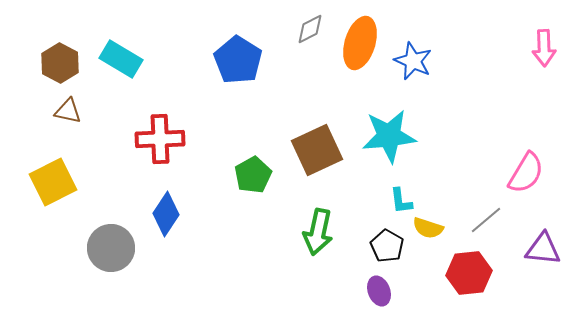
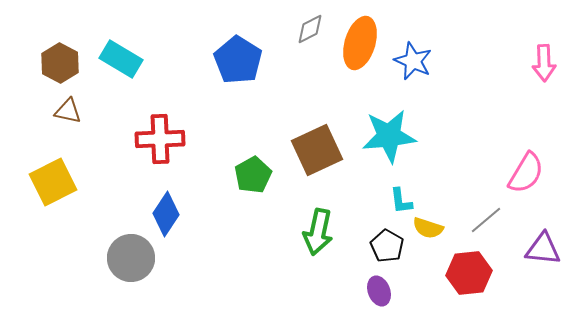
pink arrow: moved 15 px down
gray circle: moved 20 px right, 10 px down
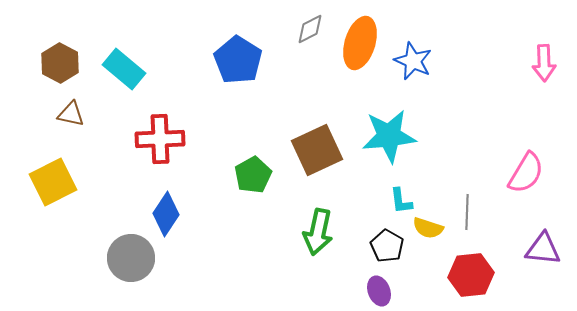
cyan rectangle: moved 3 px right, 10 px down; rotated 9 degrees clockwise
brown triangle: moved 3 px right, 3 px down
gray line: moved 19 px left, 8 px up; rotated 48 degrees counterclockwise
red hexagon: moved 2 px right, 2 px down
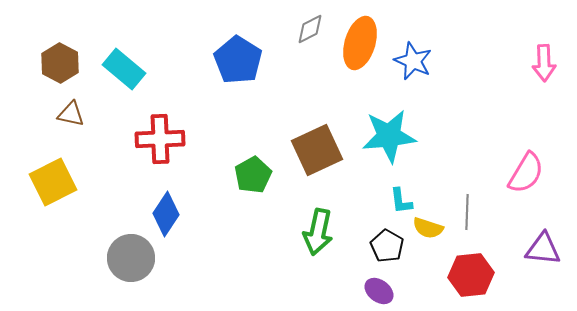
purple ellipse: rotated 32 degrees counterclockwise
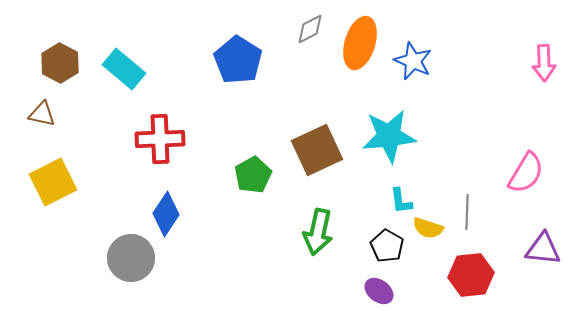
brown triangle: moved 29 px left
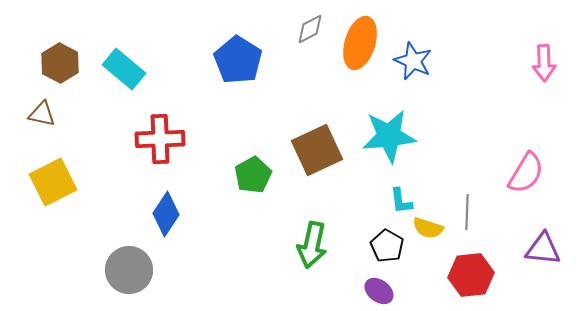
green arrow: moved 6 px left, 13 px down
gray circle: moved 2 px left, 12 px down
